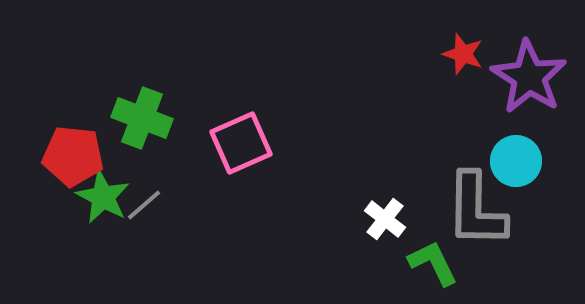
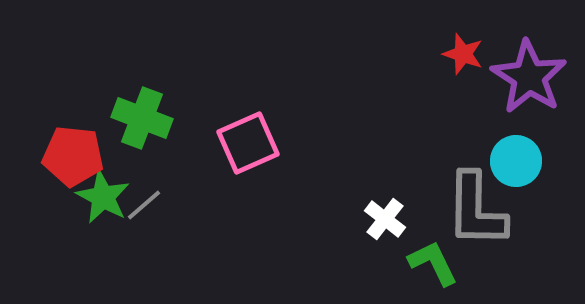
pink square: moved 7 px right
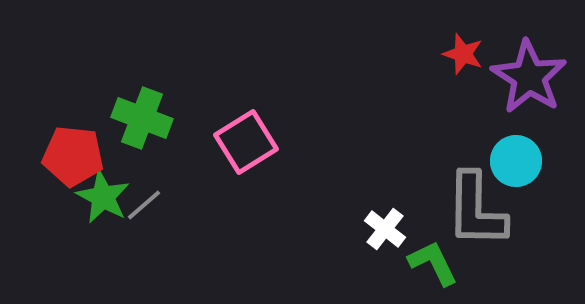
pink square: moved 2 px left, 1 px up; rotated 8 degrees counterclockwise
white cross: moved 10 px down
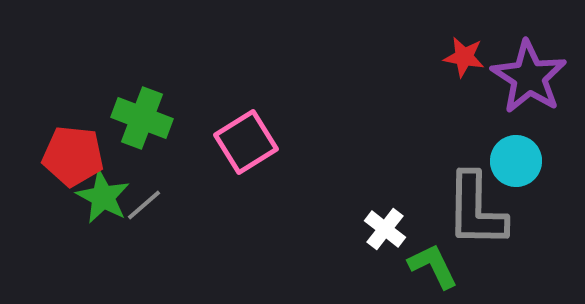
red star: moved 1 px right, 3 px down; rotated 9 degrees counterclockwise
green L-shape: moved 3 px down
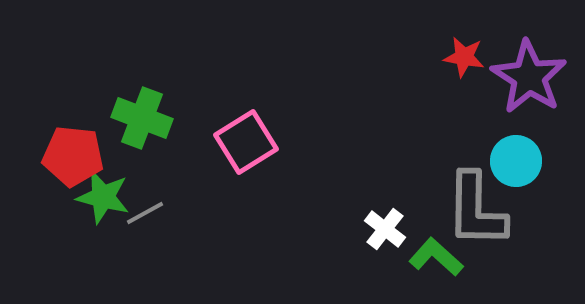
green star: rotated 14 degrees counterclockwise
gray line: moved 1 px right, 8 px down; rotated 12 degrees clockwise
green L-shape: moved 3 px right, 9 px up; rotated 22 degrees counterclockwise
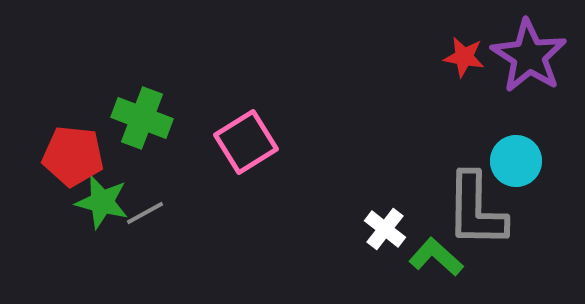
purple star: moved 21 px up
green star: moved 1 px left, 5 px down
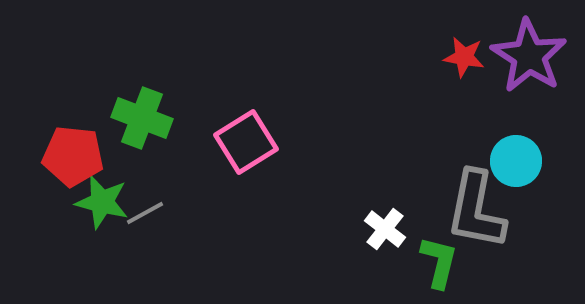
gray L-shape: rotated 10 degrees clockwise
green L-shape: moved 3 px right, 5 px down; rotated 62 degrees clockwise
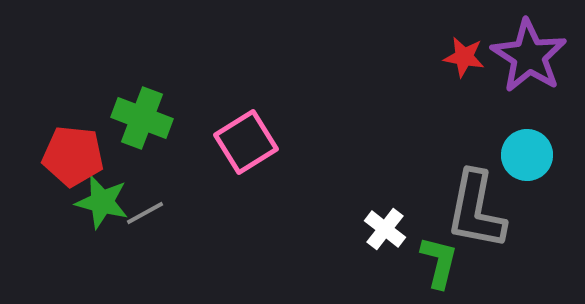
cyan circle: moved 11 px right, 6 px up
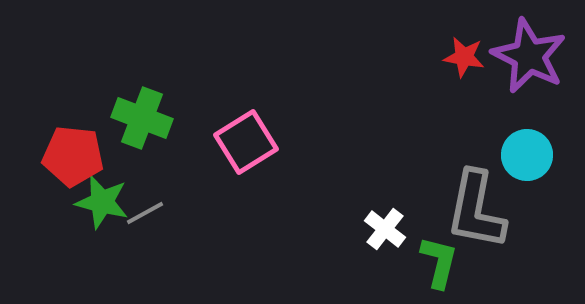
purple star: rotated 6 degrees counterclockwise
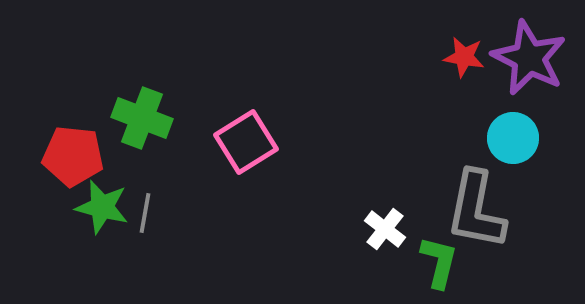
purple star: moved 2 px down
cyan circle: moved 14 px left, 17 px up
green star: moved 5 px down
gray line: rotated 51 degrees counterclockwise
